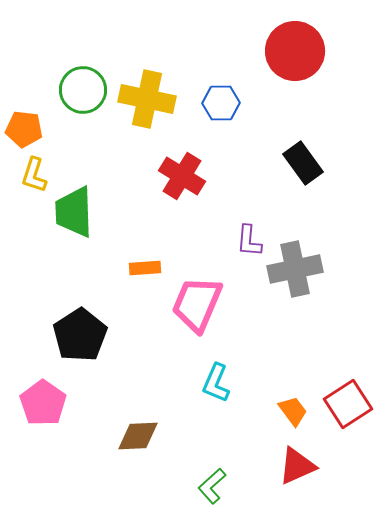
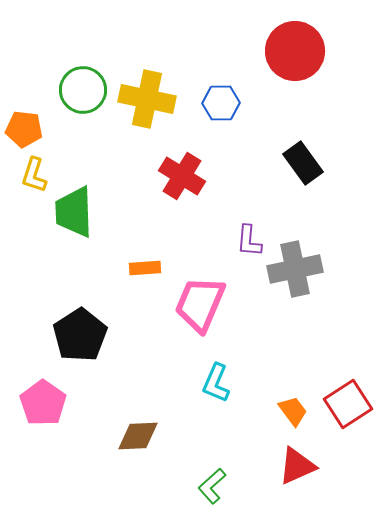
pink trapezoid: moved 3 px right
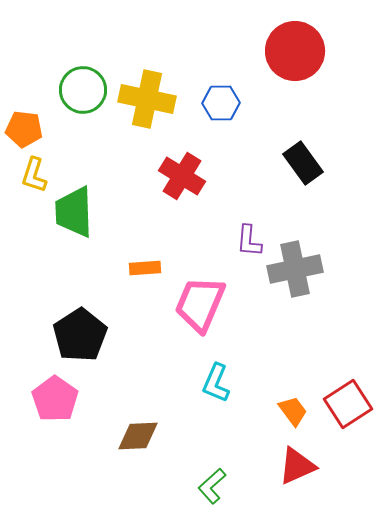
pink pentagon: moved 12 px right, 4 px up
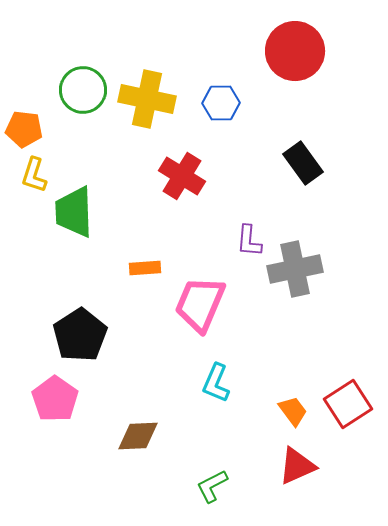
green L-shape: rotated 15 degrees clockwise
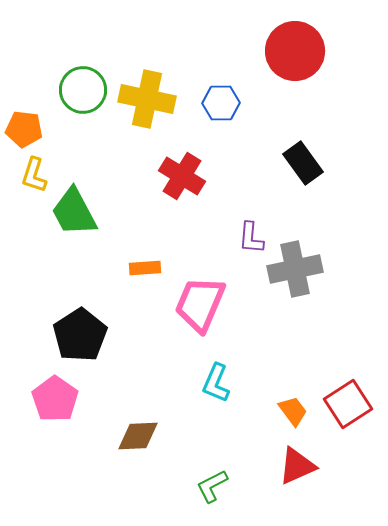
green trapezoid: rotated 26 degrees counterclockwise
purple L-shape: moved 2 px right, 3 px up
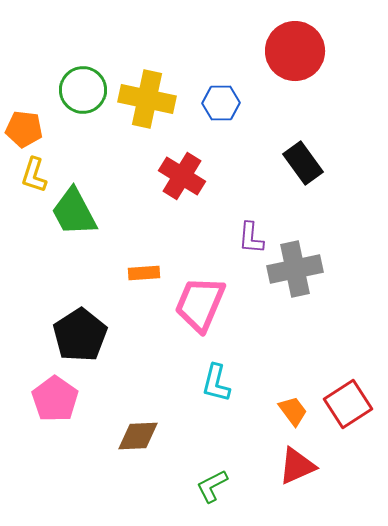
orange rectangle: moved 1 px left, 5 px down
cyan L-shape: rotated 9 degrees counterclockwise
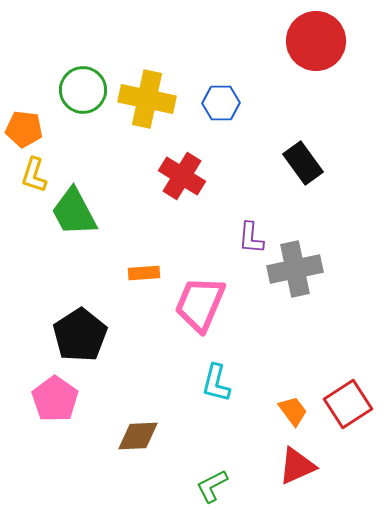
red circle: moved 21 px right, 10 px up
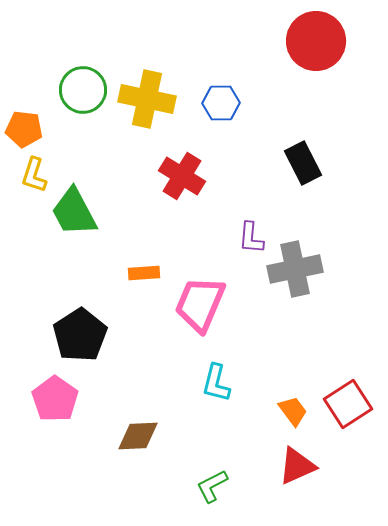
black rectangle: rotated 9 degrees clockwise
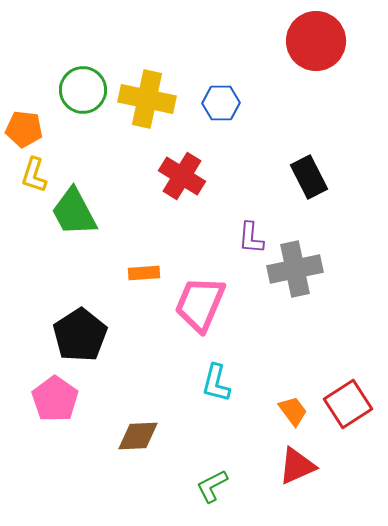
black rectangle: moved 6 px right, 14 px down
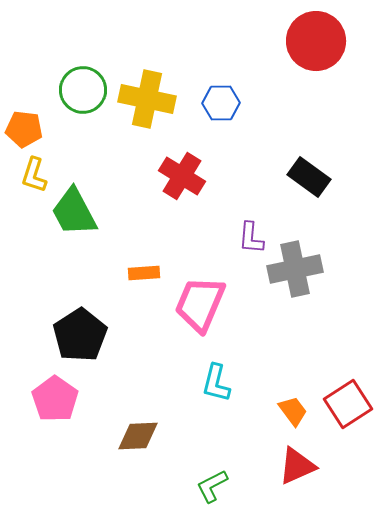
black rectangle: rotated 27 degrees counterclockwise
